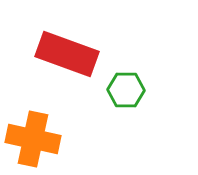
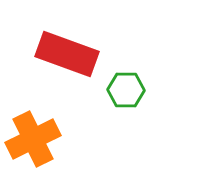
orange cross: rotated 38 degrees counterclockwise
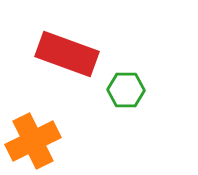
orange cross: moved 2 px down
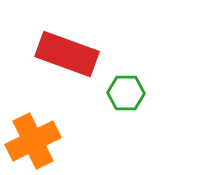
green hexagon: moved 3 px down
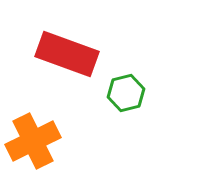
green hexagon: rotated 15 degrees counterclockwise
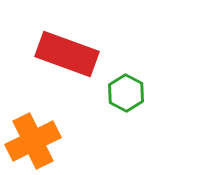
green hexagon: rotated 18 degrees counterclockwise
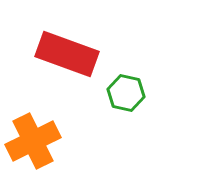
green hexagon: rotated 15 degrees counterclockwise
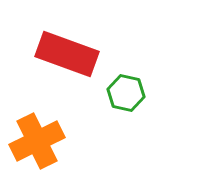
orange cross: moved 4 px right
